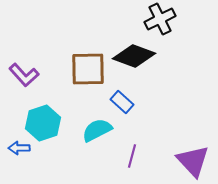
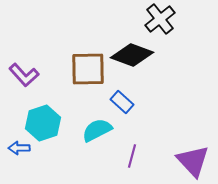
black cross: rotated 12 degrees counterclockwise
black diamond: moved 2 px left, 1 px up
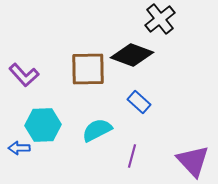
blue rectangle: moved 17 px right
cyan hexagon: moved 2 px down; rotated 16 degrees clockwise
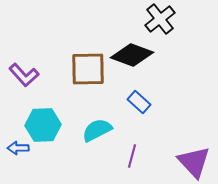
blue arrow: moved 1 px left
purple triangle: moved 1 px right, 1 px down
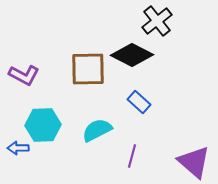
black cross: moved 3 px left, 2 px down
black diamond: rotated 6 degrees clockwise
purple L-shape: rotated 20 degrees counterclockwise
purple triangle: rotated 6 degrees counterclockwise
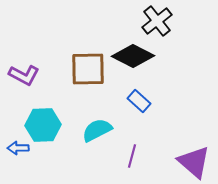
black diamond: moved 1 px right, 1 px down
blue rectangle: moved 1 px up
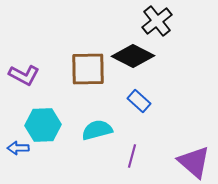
cyan semicircle: rotated 12 degrees clockwise
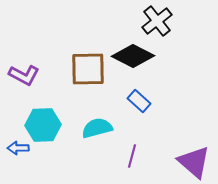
cyan semicircle: moved 2 px up
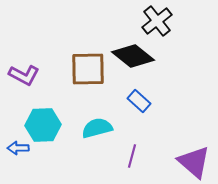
black diamond: rotated 12 degrees clockwise
